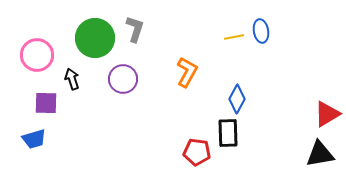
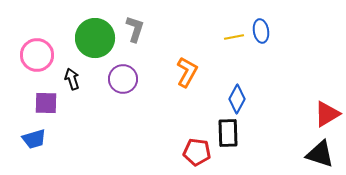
black triangle: rotated 28 degrees clockwise
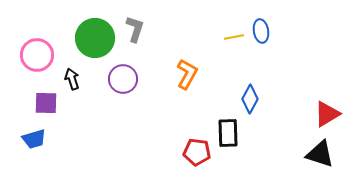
orange L-shape: moved 2 px down
blue diamond: moved 13 px right
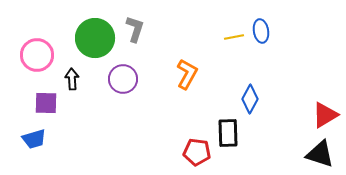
black arrow: rotated 15 degrees clockwise
red triangle: moved 2 px left, 1 px down
